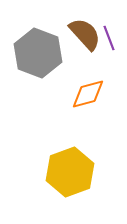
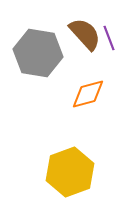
gray hexagon: rotated 12 degrees counterclockwise
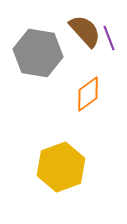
brown semicircle: moved 3 px up
orange diamond: rotated 21 degrees counterclockwise
yellow hexagon: moved 9 px left, 5 px up
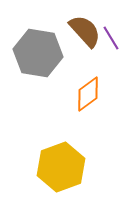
purple line: moved 2 px right; rotated 10 degrees counterclockwise
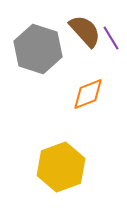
gray hexagon: moved 4 px up; rotated 9 degrees clockwise
orange diamond: rotated 15 degrees clockwise
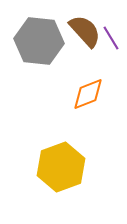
gray hexagon: moved 1 px right, 8 px up; rotated 12 degrees counterclockwise
